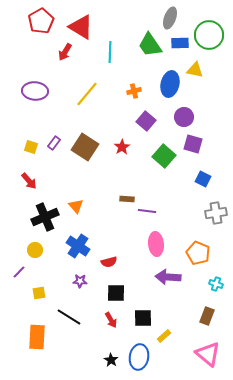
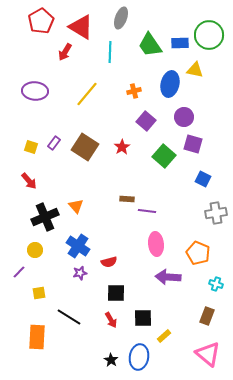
gray ellipse at (170, 18): moved 49 px left
purple star at (80, 281): moved 8 px up; rotated 16 degrees counterclockwise
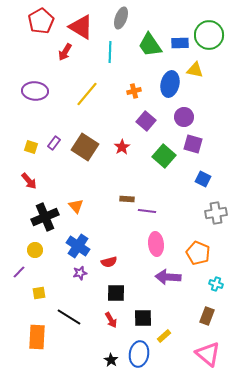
blue ellipse at (139, 357): moved 3 px up
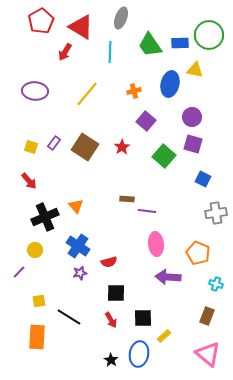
purple circle at (184, 117): moved 8 px right
yellow square at (39, 293): moved 8 px down
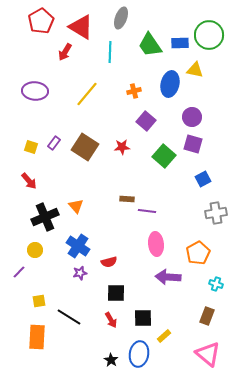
red star at (122, 147): rotated 28 degrees clockwise
blue square at (203, 179): rotated 35 degrees clockwise
orange pentagon at (198, 253): rotated 20 degrees clockwise
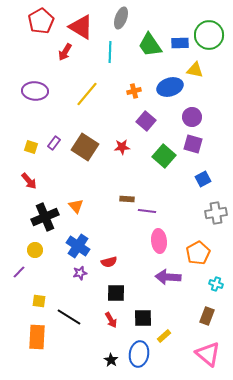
blue ellipse at (170, 84): moved 3 px down; rotated 60 degrees clockwise
pink ellipse at (156, 244): moved 3 px right, 3 px up
yellow square at (39, 301): rotated 16 degrees clockwise
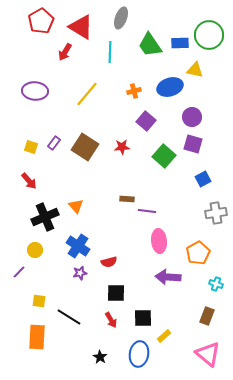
black star at (111, 360): moved 11 px left, 3 px up
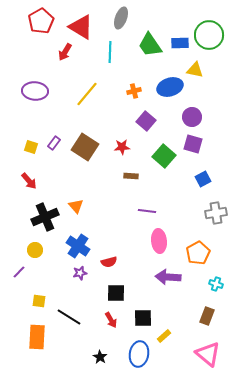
brown rectangle at (127, 199): moved 4 px right, 23 px up
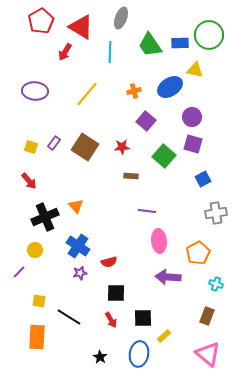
blue ellipse at (170, 87): rotated 15 degrees counterclockwise
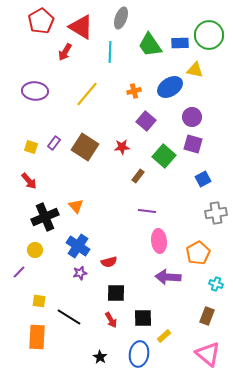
brown rectangle at (131, 176): moved 7 px right; rotated 56 degrees counterclockwise
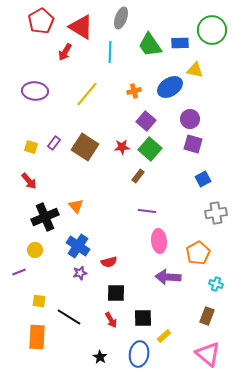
green circle at (209, 35): moved 3 px right, 5 px up
purple circle at (192, 117): moved 2 px left, 2 px down
green square at (164, 156): moved 14 px left, 7 px up
purple line at (19, 272): rotated 24 degrees clockwise
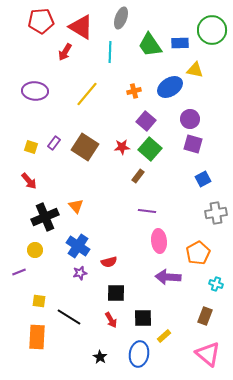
red pentagon at (41, 21): rotated 25 degrees clockwise
brown rectangle at (207, 316): moved 2 px left
